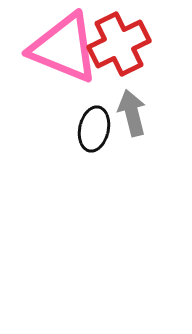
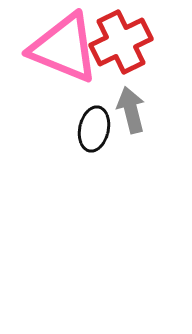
red cross: moved 2 px right, 2 px up
gray arrow: moved 1 px left, 3 px up
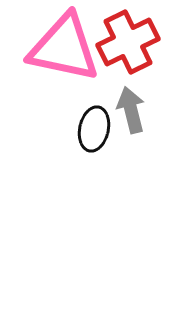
red cross: moved 7 px right
pink triangle: rotated 10 degrees counterclockwise
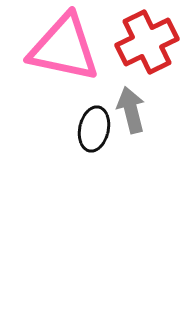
red cross: moved 19 px right
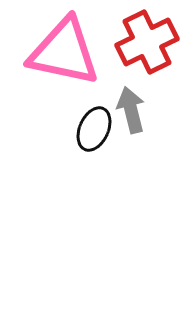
pink triangle: moved 4 px down
black ellipse: rotated 12 degrees clockwise
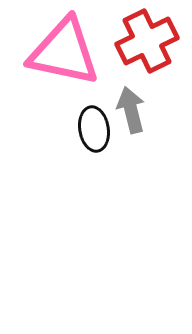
red cross: moved 1 px up
black ellipse: rotated 33 degrees counterclockwise
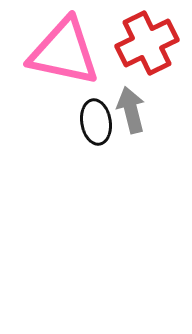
red cross: moved 2 px down
black ellipse: moved 2 px right, 7 px up
